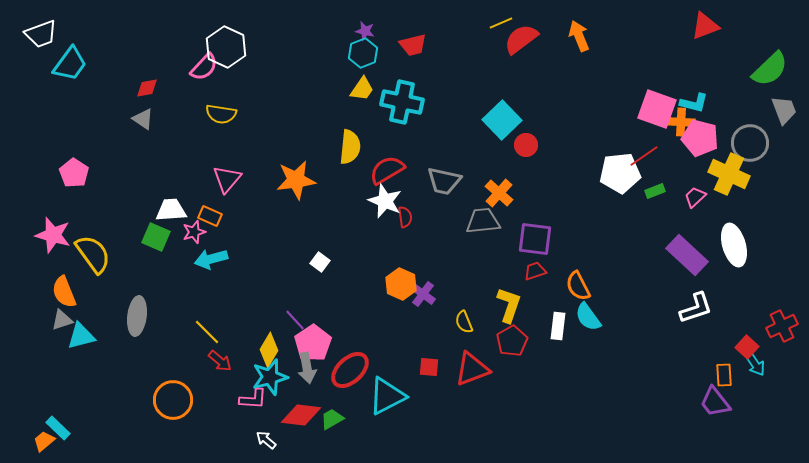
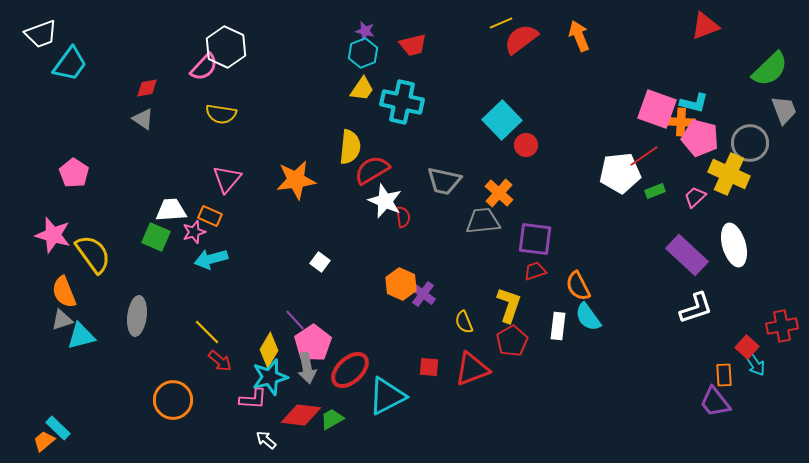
red semicircle at (387, 170): moved 15 px left
red semicircle at (405, 217): moved 2 px left
red cross at (782, 326): rotated 16 degrees clockwise
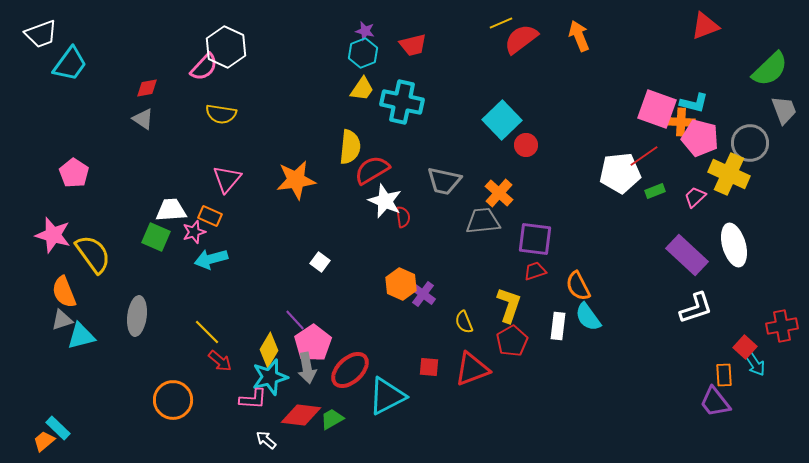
red square at (747, 347): moved 2 px left
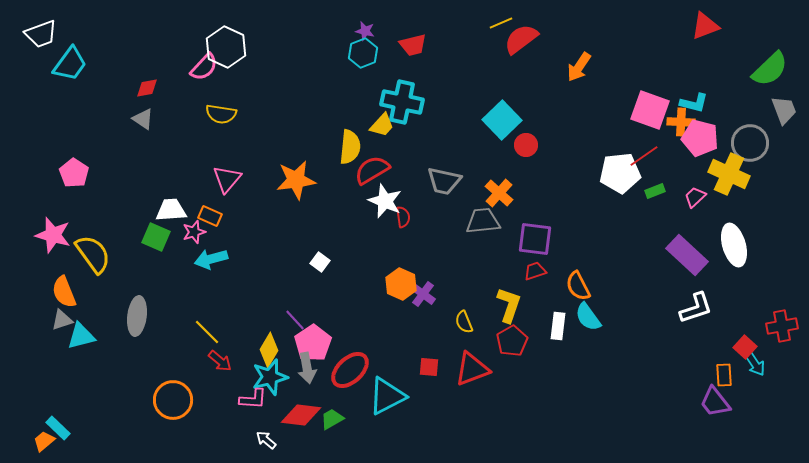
orange arrow at (579, 36): moved 31 px down; rotated 124 degrees counterclockwise
yellow trapezoid at (362, 89): moved 20 px right, 36 px down; rotated 8 degrees clockwise
pink square at (657, 109): moved 7 px left, 1 px down
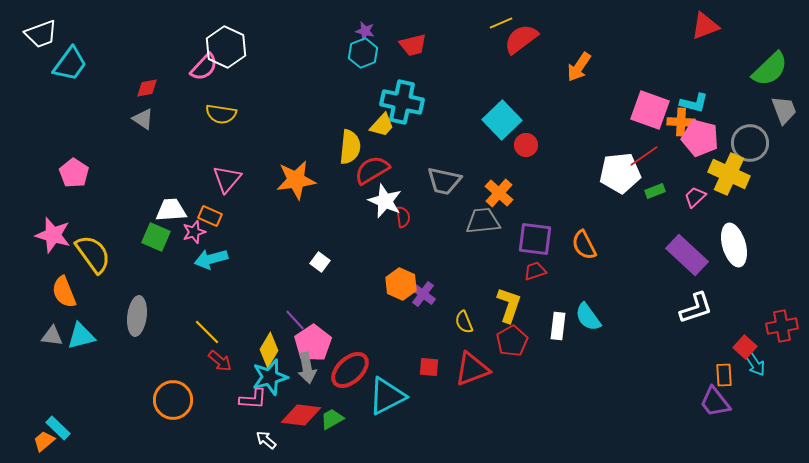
orange semicircle at (578, 286): moved 6 px right, 41 px up
gray triangle at (62, 320): moved 10 px left, 16 px down; rotated 25 degrees clockwise
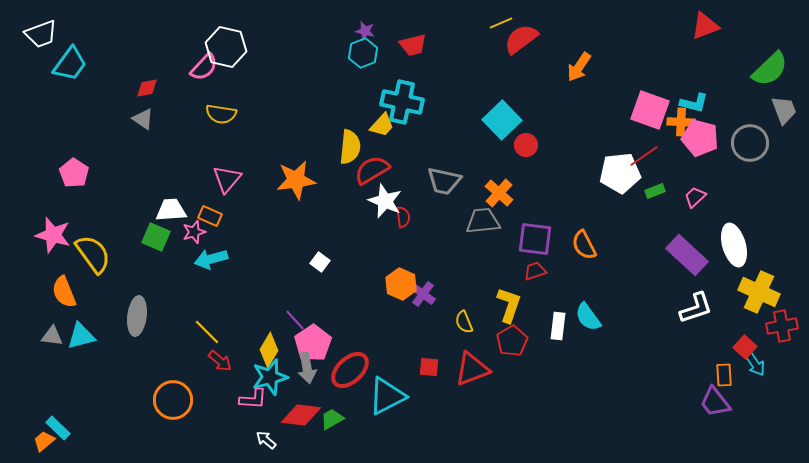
white hexagon at (226, 47): rotated 12 degrees counterclockwise
yellow cross at (729, 174): moved 30 px right, 118 px down
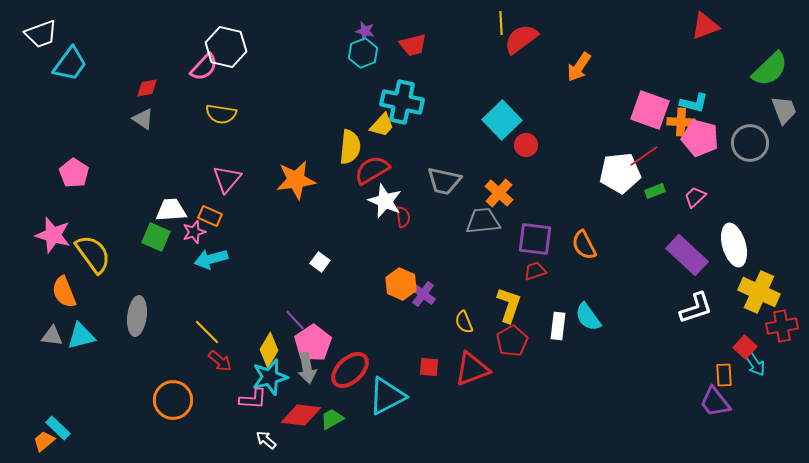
yellow line at (501, 23): rotated 70 degrees counterclockwise
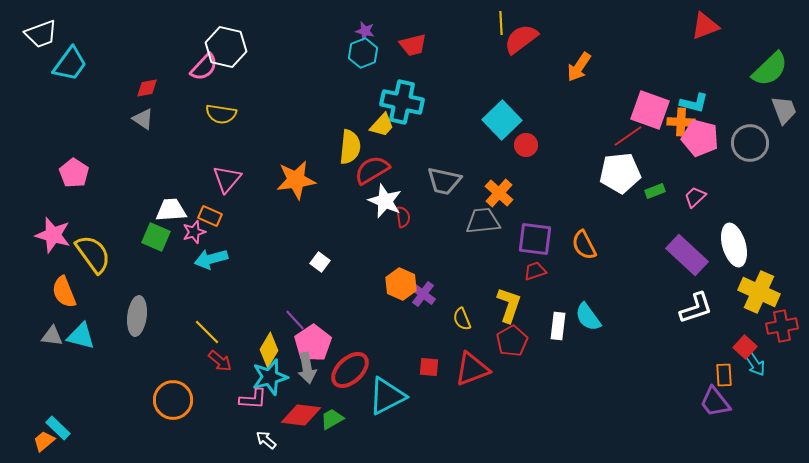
red line at (644, 156): moved 16 px left, 20 px up
yellow semicircle at (464, 322): moved 2 px left, 3 px up
cyan triangle at (81, 336): rotated 28 degrees clockwise
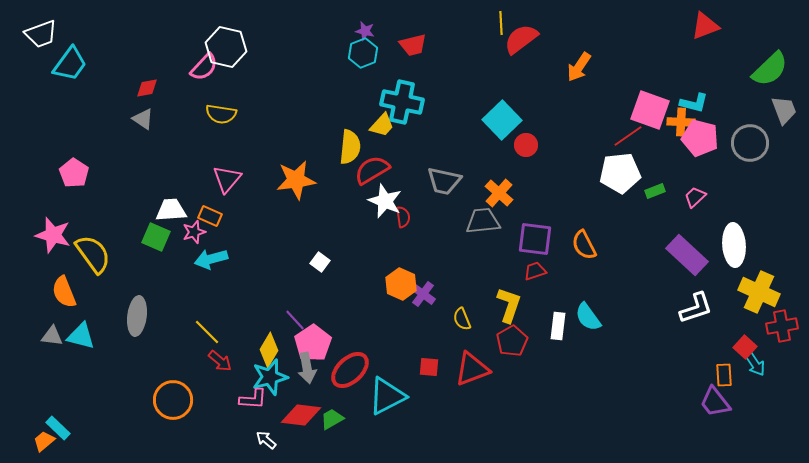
white ellipse at (734, 245): rotated 12 degrees clockwise
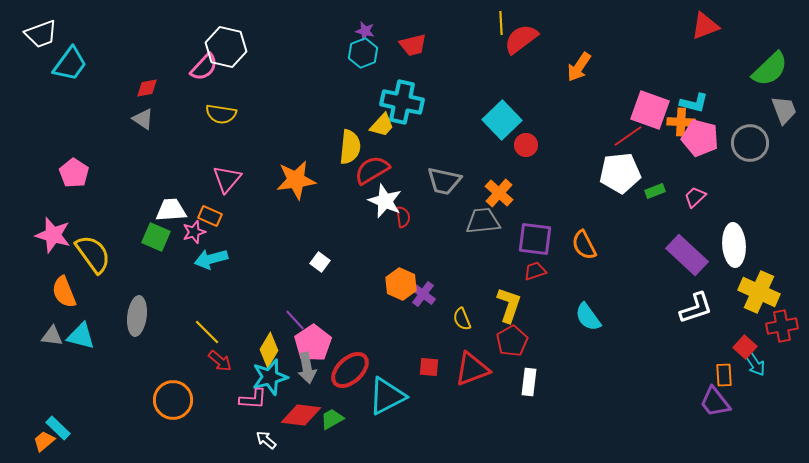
white rectangle at (558, 326): moved 29 px left, 56 px down
